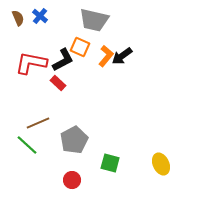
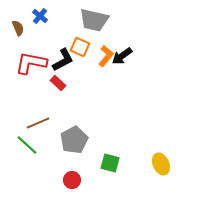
brown semicircle: moved 10 px down
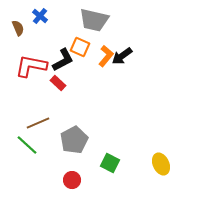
red L-shape: moved 3 px down
green square: rotated 12 degrees clockwise
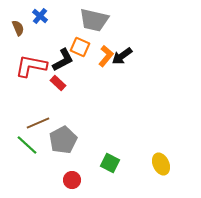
gray pentagon: moved 11 px left
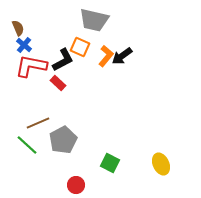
blue cross: moved 16 px left, 29 px down
red circle: moved 4 px right, 5 px down
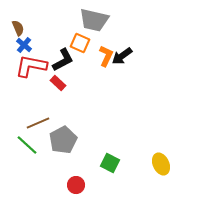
orange square: moved 4 px up
orange L-shape: rotated 15 degrees counterclockwise
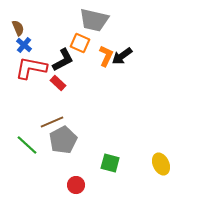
red L-shape: moved 2 px down
brown line: moved 14 px right, 1 px up
green square: rotated 12 degrees counterclockwise
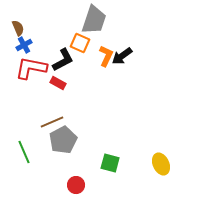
gray trapezoid: rotated 84 degrees counterclockwise
blue cross: rotated 21 degrees clockwise
red rectangle: rotated 14 degrees counterclockwise
green line: moved 3 px left, 7 px down; rotated 25 degrees clockwise
